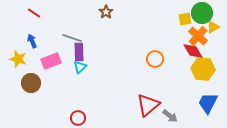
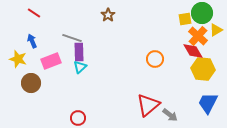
brown star: moved 2 px right, 3 px down
yellow triangle: moved 3 px right, 3 px down
gray arrow: moved 1 px up
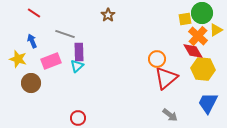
gray line: moved 7 px left, 4 px up
orange circle: moved 2 px right
cyan triangle: moved 3 px left, 1 px up
red triangle: moved 18 px right, 27 px up
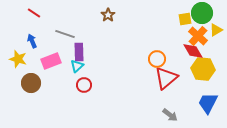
red circle: moved 6 px right, 33 px up
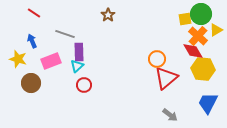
green circle: moved 1 px left, 1 px down
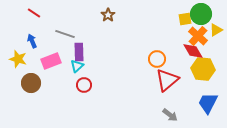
red triangle: moved 1 px right, 2 px down
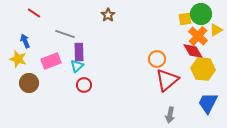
blue arrow: moved 7 px left
brown circle: moved 2 px left
gray arrow: rotated 63 degrees clockwise
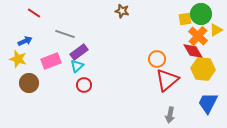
brown star: moved 14 px right, 4 px up; rotated 24 degrees counterclockwise
blue arrow: rotated 88 degrees clockwise
purple rectangle: rotated 54 degrees clockwise
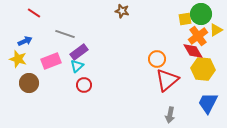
orange cross: rotated 12 degrees clockwise
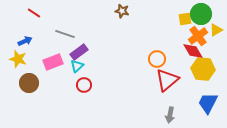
pink rectangle: moved 2 px right, 1 px down
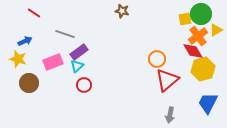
yellow hexagon: rotated 20 degrees counterclockwise
